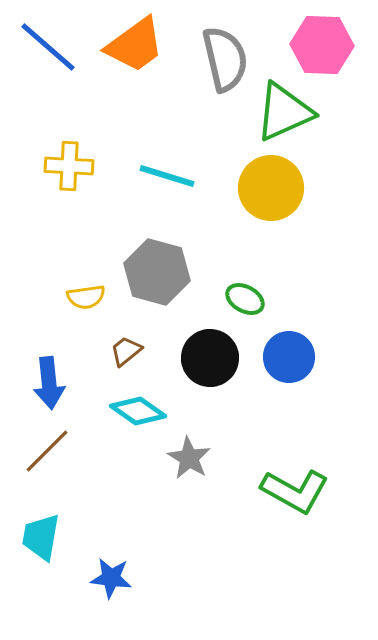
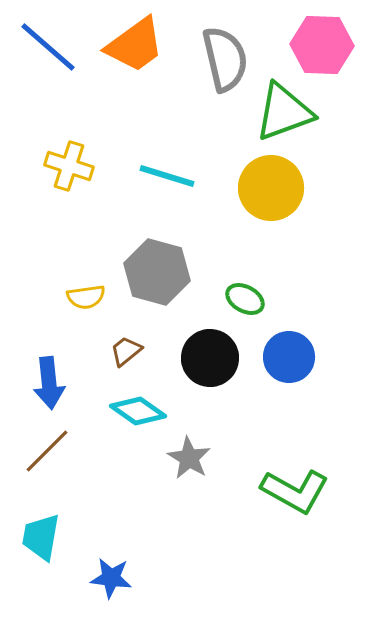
green triangle: rotated 4 degrees clockwise
yellow cross: rotated 15 degrees clockwise
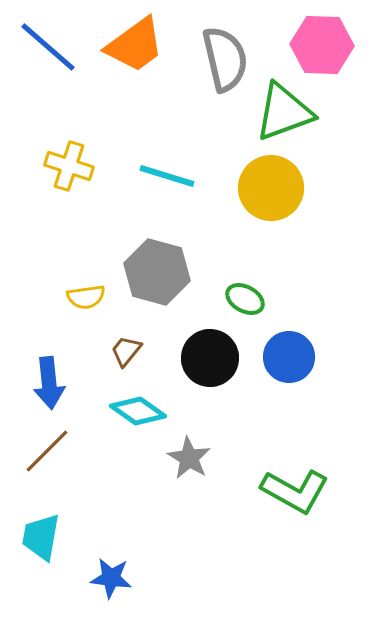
brown trapezoid: rotated 12 degrees counterclockwise
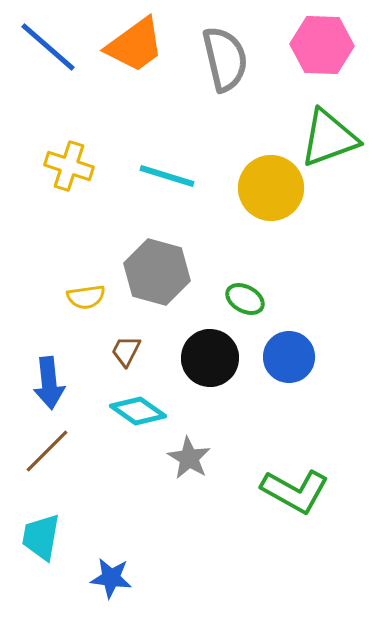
green triangle: moved 45 px right, 26 px down
brown trapezoid: rotated 12 degrees counterclockwise
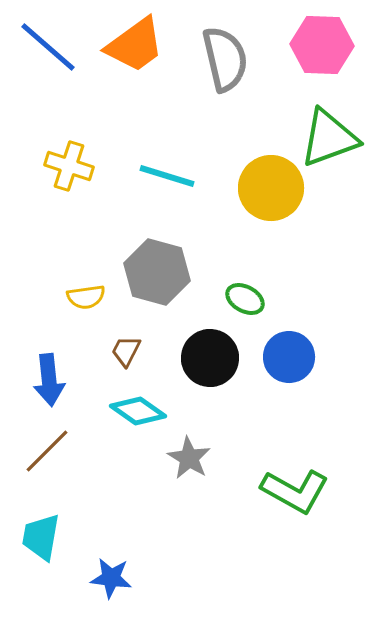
blue arrow: moved 3 px up
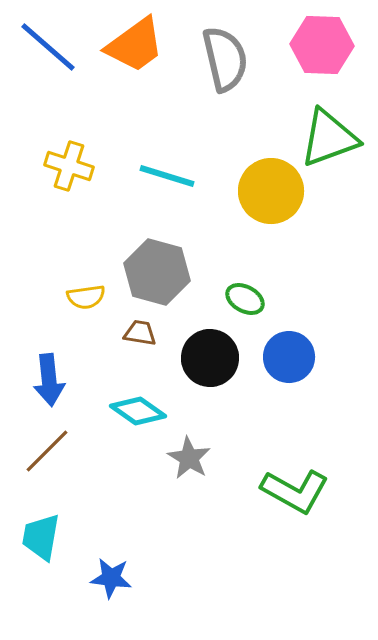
yellow circle: moved 3 px down
brown trapezoid: moved 14 px right, 18 px up; rotated 72 degrees clockwise
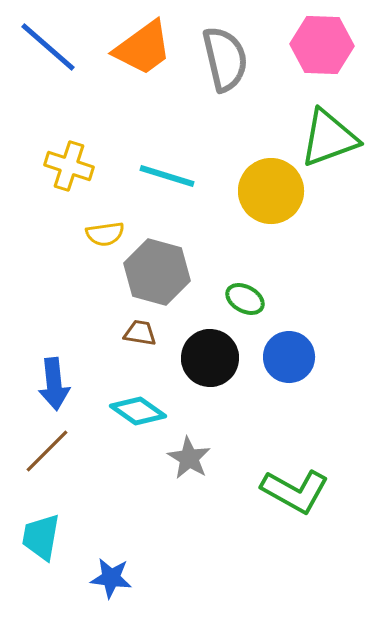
orange trapezoid: moved 8 px right, 3 px down
yellow semicircle: moved 19 px right, 63 px up
blue arrow: moved 5 px right, 4 px down
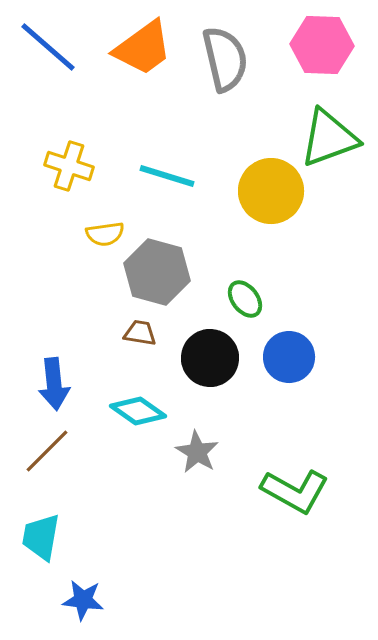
green ellipse: rotated 24 degrees clockwise
gray star: moved 8 px right, 6 px up
blue star: moved 28 px left, 22 px down
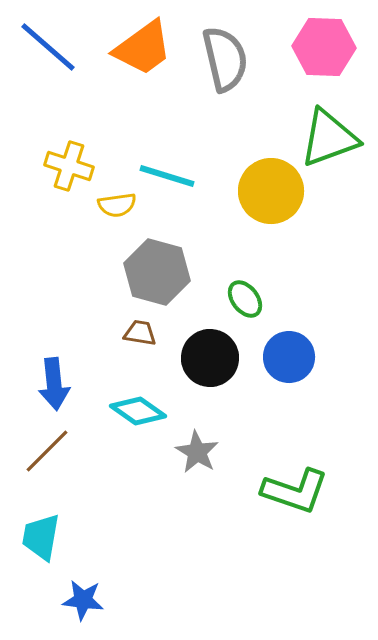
pink hexagon: moved 2 px right, 2 px down
yellow semicircle: moved 12 px right, 29 px up
green L-shape: rotated 10 degrees counterclockwise
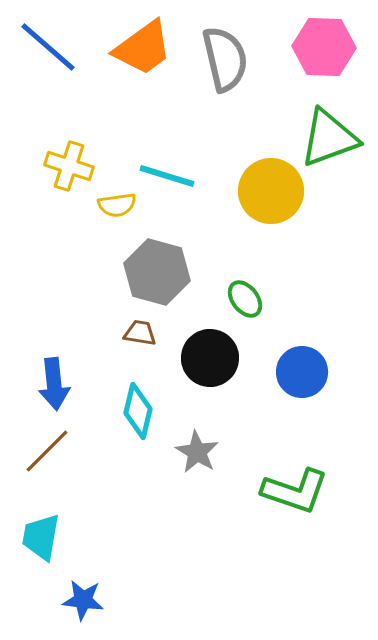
blue circle: moved 13 px right, 15 px down
cyan diamond: rotated 68 degrees clockwise
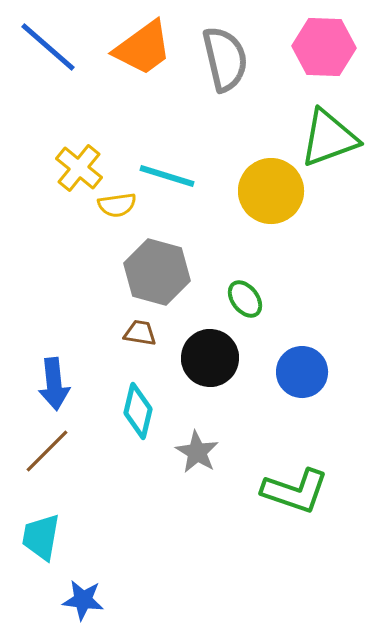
yellow cross: moved 10 px right, 2 px down; rotated 21 degrees clockwise
